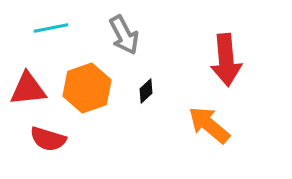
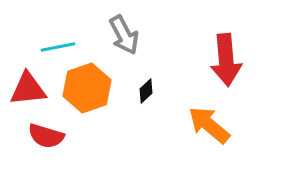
cyan line: moved 7 px right, 19 px down
red semicircle: moved 2 px left, 3 px up
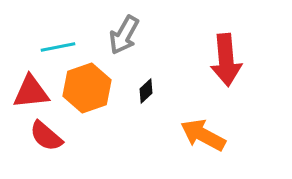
gray arrow: rotated 57 degrees clockwise
red triangle: moved 3 px right, 3 px down
orange arrow: moved 6 px left, 10 px down; rotated 12 degrees counterclockwise
red semicircle: rotated 24 degrees clockwise
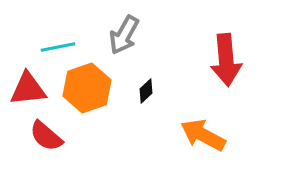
red triangle: moved 3 px left, 3 px up
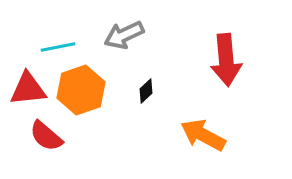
gray arrow: rotated 36 degrees clockwise
orange hexagon: moved 6 px left, 2 px down
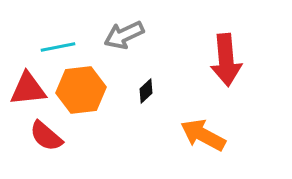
orange hexagon: rotated 12 degrees clockwise
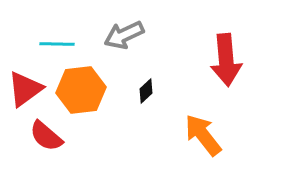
cyan line: moved 1 px left, 3 px up; rotated 12 degrees clockwise
red triangle: moved 3 px left; rotated 30 degrees counterclockwise
orange arrow: rotated 24 degrees clockwise
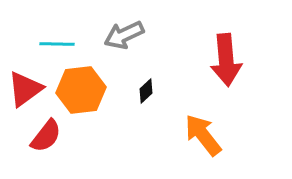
red semicircle: rotated 93 degrees counterclockwise
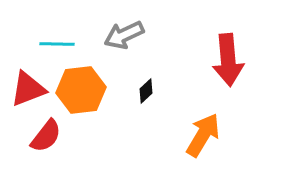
red arrow: moved 2 px right
red triangle: moved 3 px right; rotated 15 degrees clockwise
orange arrow: rotated 69 degrees clockwise
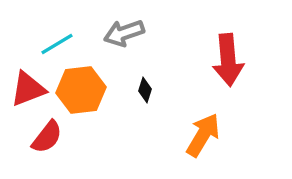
gray arrow: moved 2 px up; rotated 6 degrees clockwise
cyan line: rotated 32 degrees counterclockwise
black diamond: moved 1 px left, 1 px up; rotated 30 degrees counterclockwise
red semicircle: moved 1 px right, 1 px down
